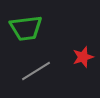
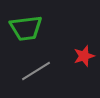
red star: moved 1 px right, 1 px up
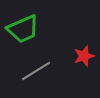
green trapezoid: moved 3 px left, 1 px down; rotated 16 degrees counterclockwise
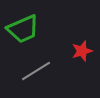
red star: moved 2 px left, 5 px up
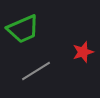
red star: moved 1 px right, 1 px down
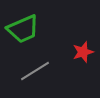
gray line: moved 1 px left
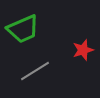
red star: moved 2 px up
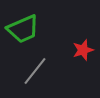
gray line: rotated 20 degrees counterclockwise
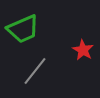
red star: rotated 25 degrees counterclockwise
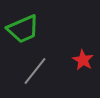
red star: moved 10 px down
